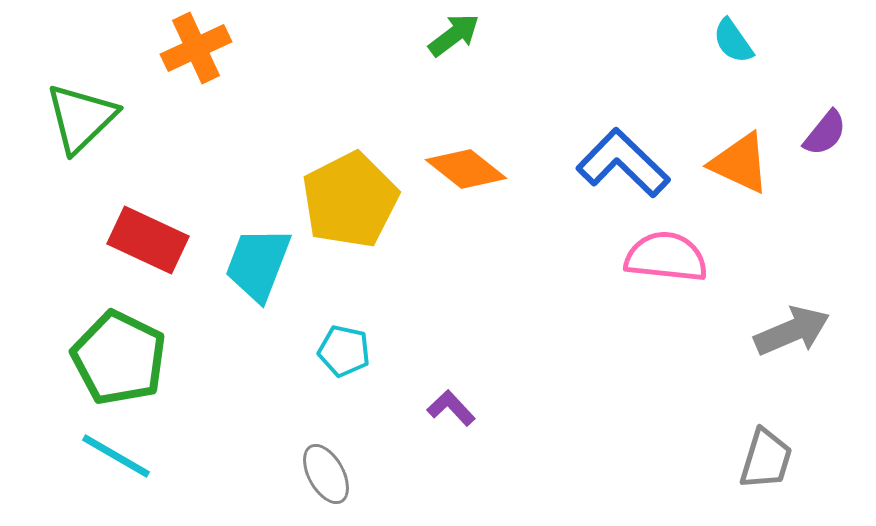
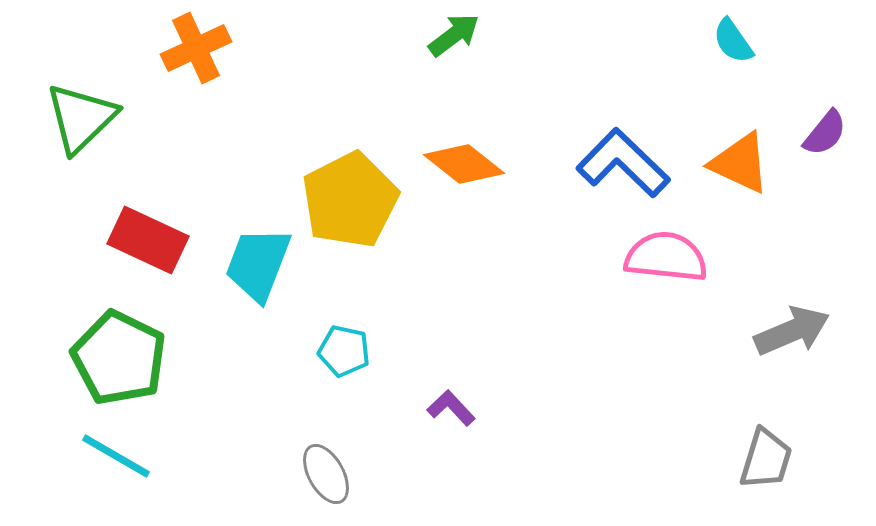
orange diamond: moved 2 px left, 5 px up
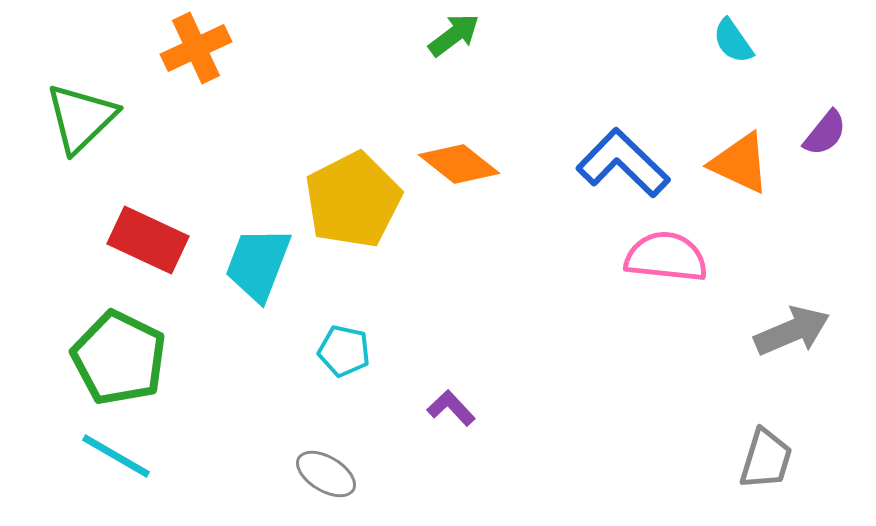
orange diamond: moved 5 px left
yellow pentagon: moved 3 px right
gray ellipse: rotated 30 degrees counterclockwise
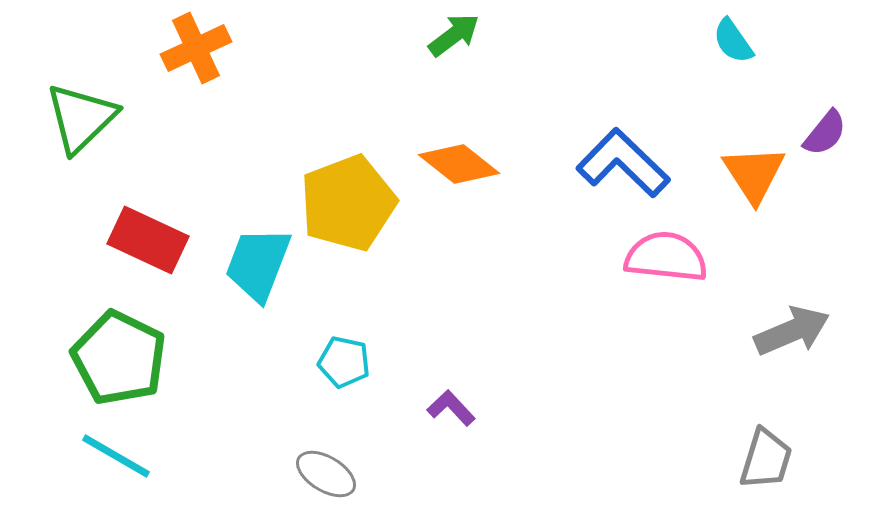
orange triangle: moved 14 px right, 11 px down; rotated 32 degrees clockwise
yellow pentagon: moved 5 px left, 3 px down; rotated 6 degrees clockwise
cyan pentagon: moved 11 px down
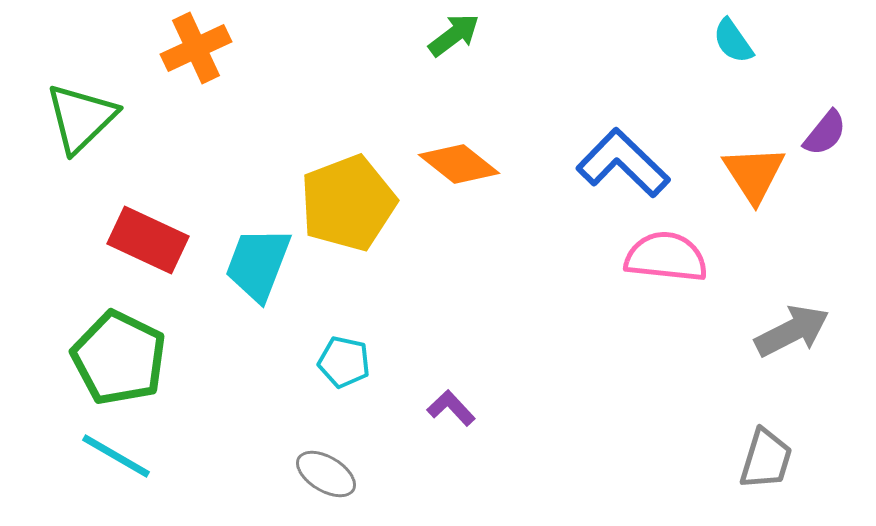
gray arrow: rotated 4 degrees counterclockwise
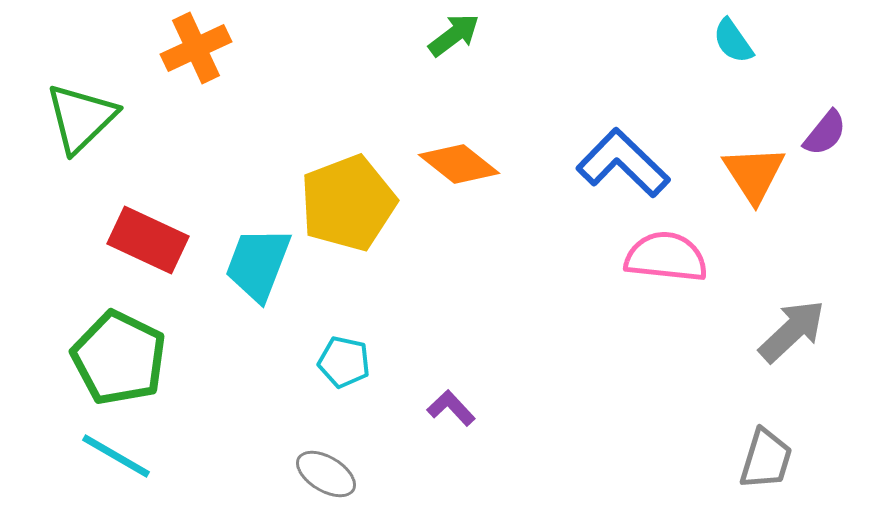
gray arrow: rotated 16 degrees counterclockwise
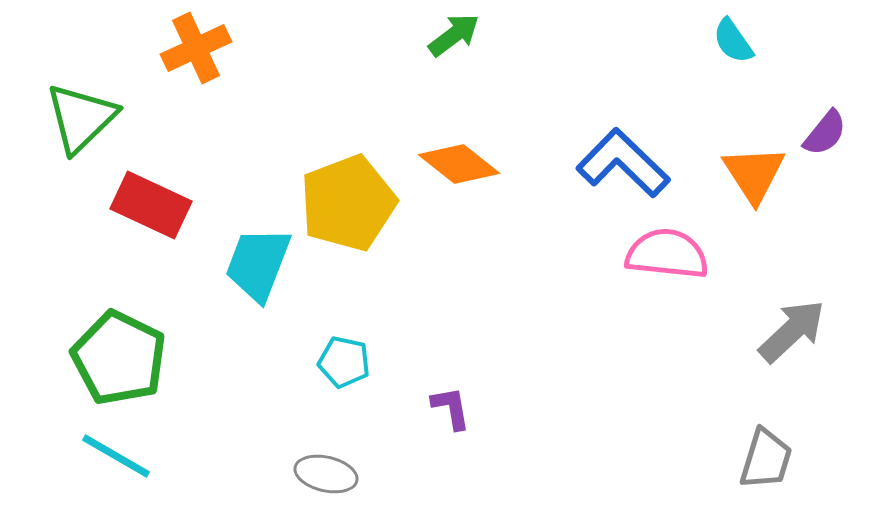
red rectangle: moved 3 px right, 35 px up
pink semicircle: moved 1 px right, 3 px up
purple L-shape: rotated 33 degrees clockwise
gray ellipse: rotated 18 degrees counterclockwise
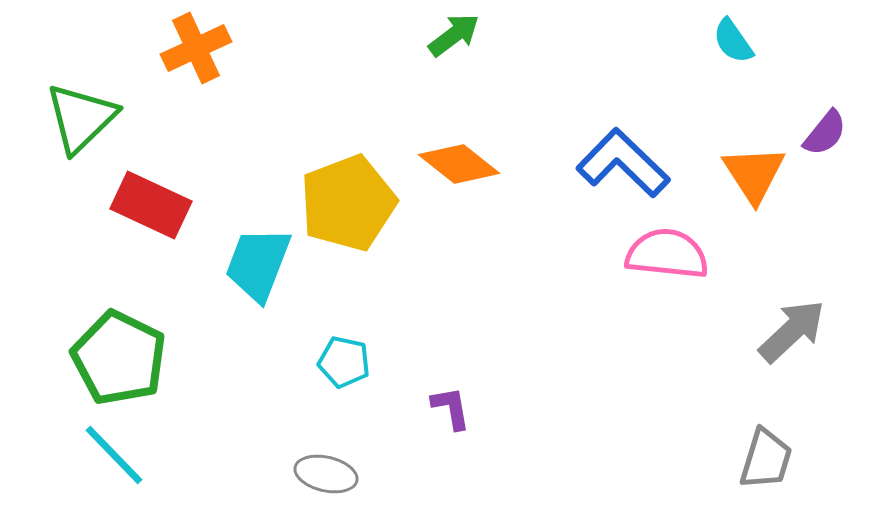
cyan line: moved 2 px left, 1 px up; rotated 16 degrees clockwise
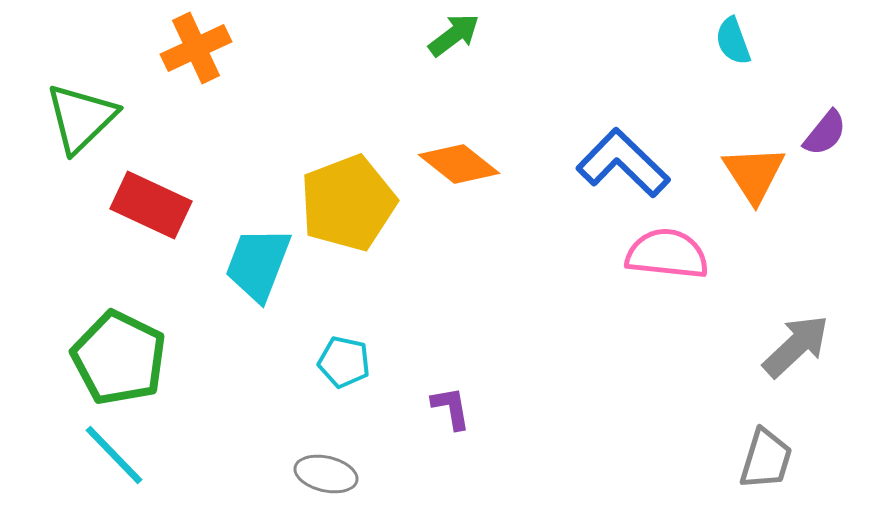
cyan semicircle: rotated 15 degrees clockwise
gray arrow: moved 4 px right, 15 px down
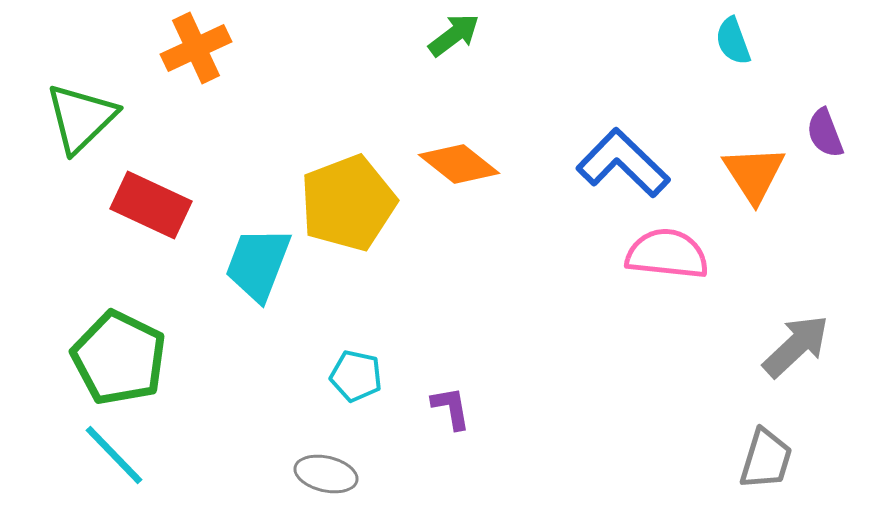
purple semicircle: rotated 120 degrees clockwise
cyan pentagon: moved 12 px right, 14 px down
